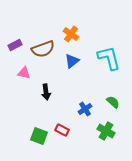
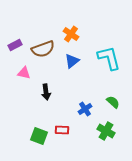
red rectangle: rotated 24 degrees counterclockwise
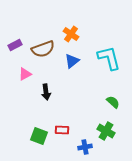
pink triangle: moved 1 px right, 1 px down; rotated 40 degrees counterclockwise
blue cross: moved 38 px down; rotated 24 degrees clockwise
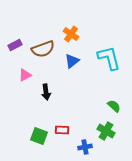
pink triangle: moved 1 px down
green semicircle: moved 1 px right, 4 px down
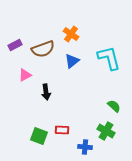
blue cross: rotated 16 degrees clockwise
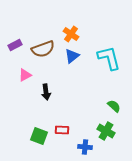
blue triangle: moved 5 px up
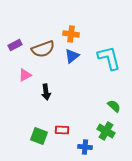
orange cross: rotated 28 degrees counterclockwise
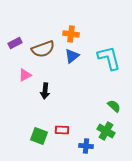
purple rectangle: moved 2 px up
black arrow: moved 1 px left, 1 px up; rotated 14 degrees clockwise
blue cross: moved 1 px right, 1 px up
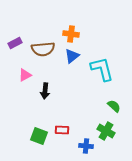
brown semicircle: rotated 15 degrees clockwise
cyan L-shape: moved 7 px left, 11 px down
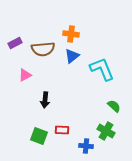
cyan L-shape: rotated 8 degrees counterclockwise
black arrow: moved 9 px down
